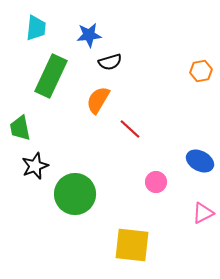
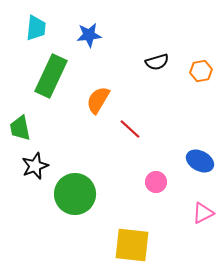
black semicircle: moved 47 px right
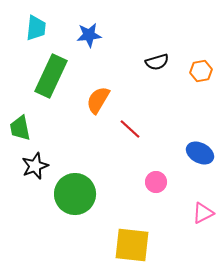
blue ellipse: moved 8 px up
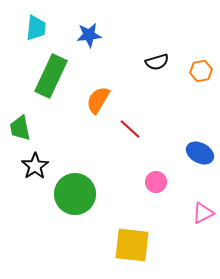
black star: rotated 12 degrees counterclockwise
